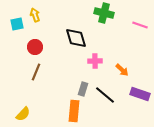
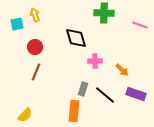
green cross: rotated 12 degrees counterclockwise
purple rectangle: moved 4 px left
yellow semicircle: moved 2 px right, 1 px down
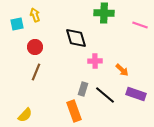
orange rectangle: rotated 25 degrees counterclockwise
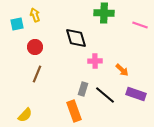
brown line: moved 1 px right, 2 px down
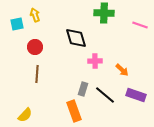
brown line: rotated 18 degrees counterclockwise
purple rectangle: moved 1 px down
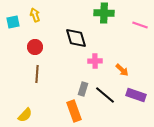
cyan square: moved 4 px left, 2 px up
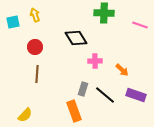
black diamond: rotated 15 degrees counterclockwise
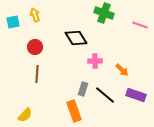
green cross: rotated 18 degrees clockwise
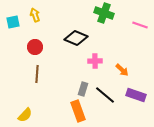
black diamond: rotated 35 degrees counterclockwise
orange rectangle: moved 4 px right
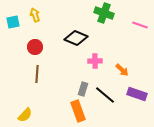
purple rectangle: moved 1 px right, 1 px up
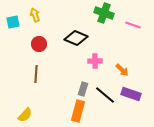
pink line: moved 7 px left
red circle: moved 4 px right, 3 px up
brown line: moved 1 px left
purple rectangle: moved 6 px left
orange rectangle: rotated 35 degrees clockwise
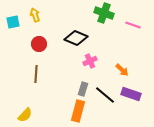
pink cross: moved 5 px left; rotated 24 degrees counterclockwise
